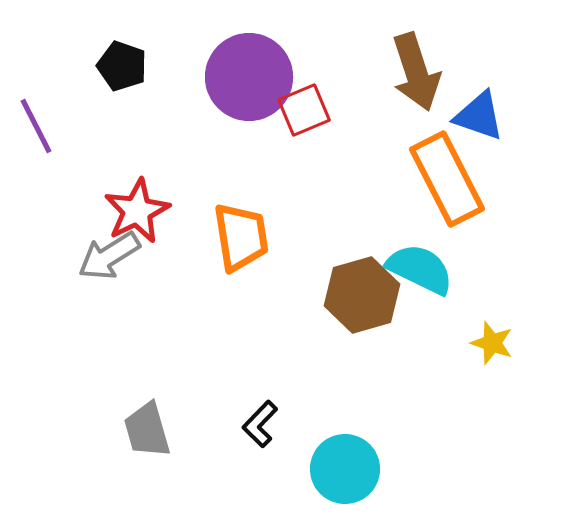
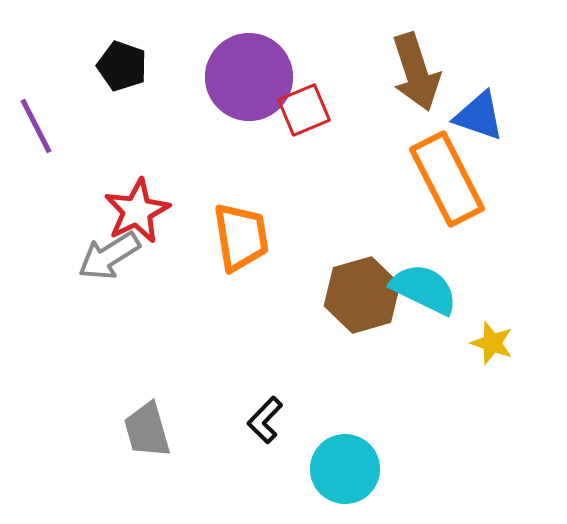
cyan semicircle: moved 4 px right, 20 px down
black L-shape: moved 5 px right, 4 px up
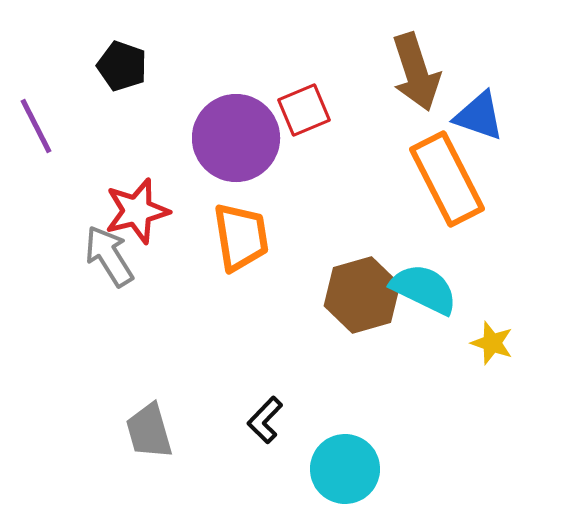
purple circle: moved 13 px left, 61 px down
red star: rotated 12 degrees clockwise
gray arrow: rotated 90 degrees clockwise
gray trapezoid: moved 2 px right, 1 px down
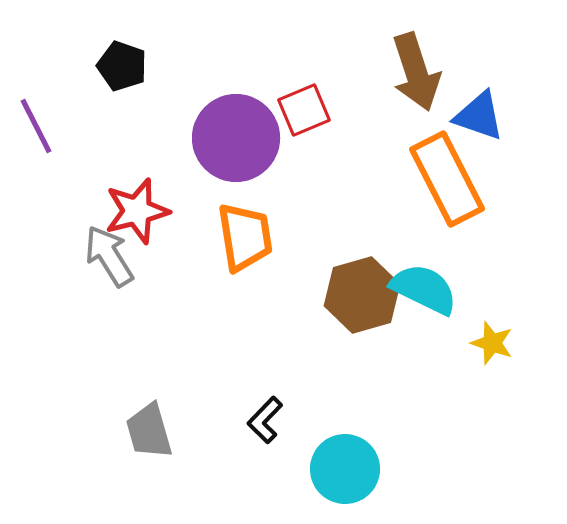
orange trapezoid: moved 4 px right
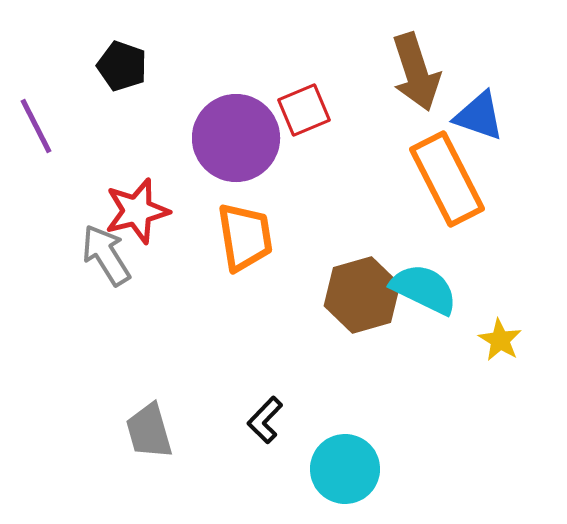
gray arrow: moved 3 px left, 1 px up
yellow star: moved 8 px right, 3 px up; rotated 12 degrees clockwise
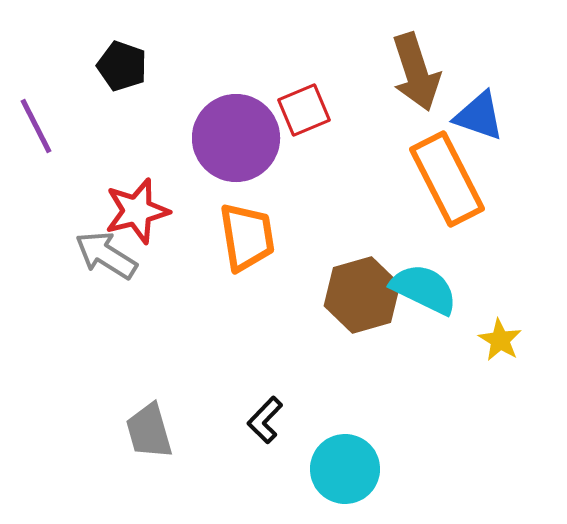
orange trapezoid: moved 2 px right
gray arrow: rotated 26 degrees counterclockwise
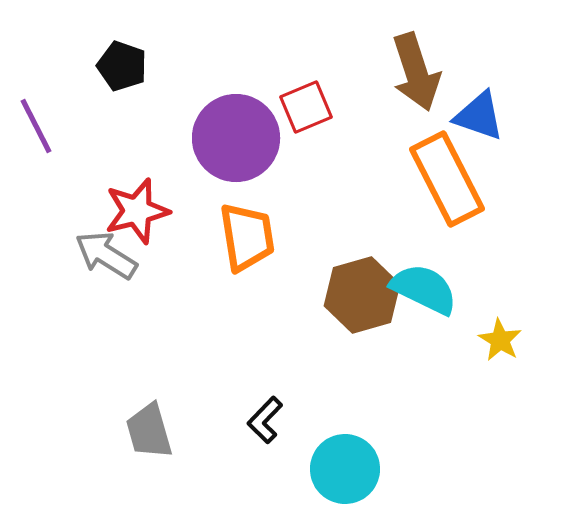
red square: moved 2 px right, 3 px up
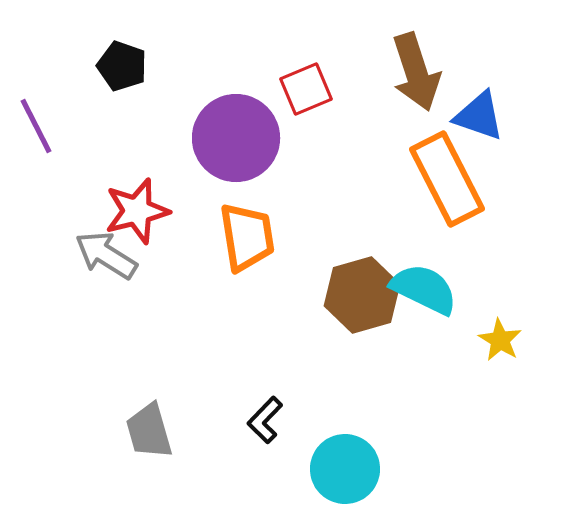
red square: moved 18 px up
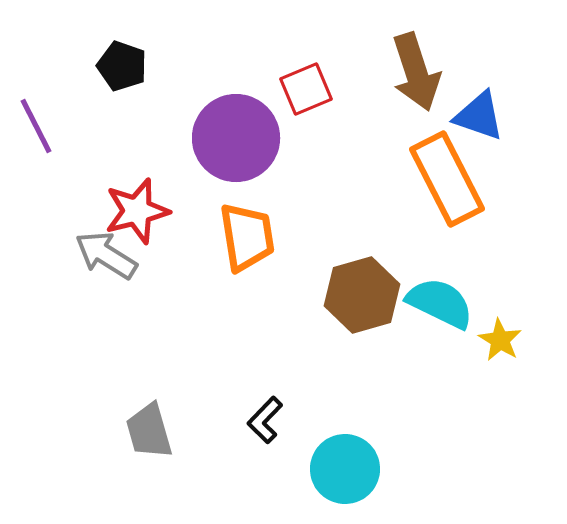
cyan semicircle: moved 16 px right, 14 px down
